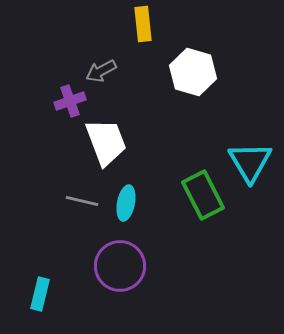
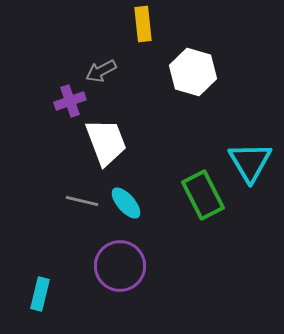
cyan ellipse: rotated 52 degrees counterclockwise
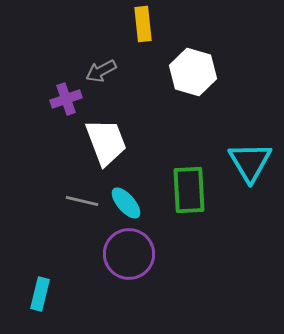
purple cross: moved 4 px left, 2 px up
green rectangle: moved 14 px left, 5 px up; rotated 24 degrees clockwise
purple circle: moved 9 px right, 12 px up
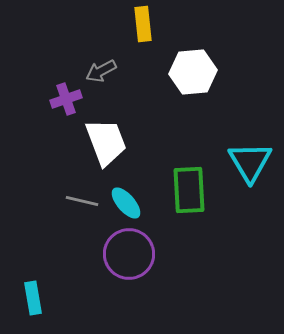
white hexagon: rotated 21 degrees counterclockwise
cyan rectangle: moved 7 px left, 4 px down; rotated 24 degrees counterclockwise
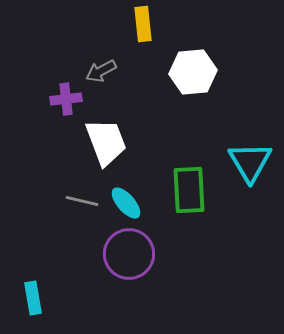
purple cross: rotated 12 degrees clockwise
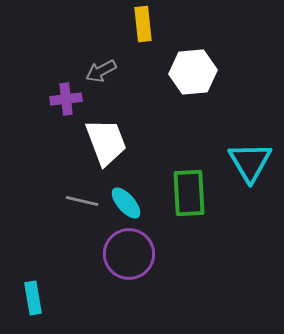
green rectangle: moved 3 px down
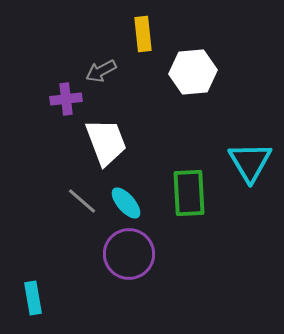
yellow rectangle: moved 10 px down
gray line: rotated 28 degrees clockwise
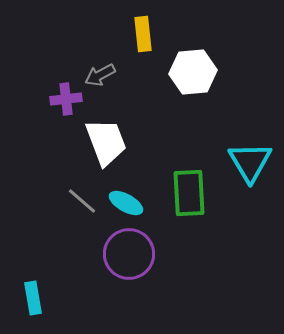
gray arrow: moved 1 px left, 4 px down
cyan ellipse: rotated 20 degrees counterclockwise
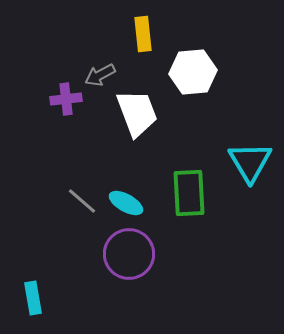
white trapezoid: moved 31 px right, 29 px up
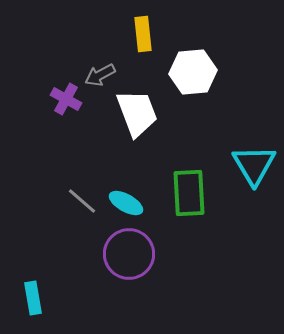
purple cross: rotated 36 degrees clockwise
cyan triangle: moved 4 px right, 3 px down
